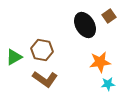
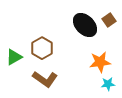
brown square: moved 4 px down
black ellipse: rotated 15 degrees counterclockwise
brown hexagon: moved 2 px up; rotated 20 degrees clockwise
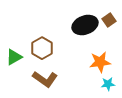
black ellipse: rotated 65 degrees counterclockwise
